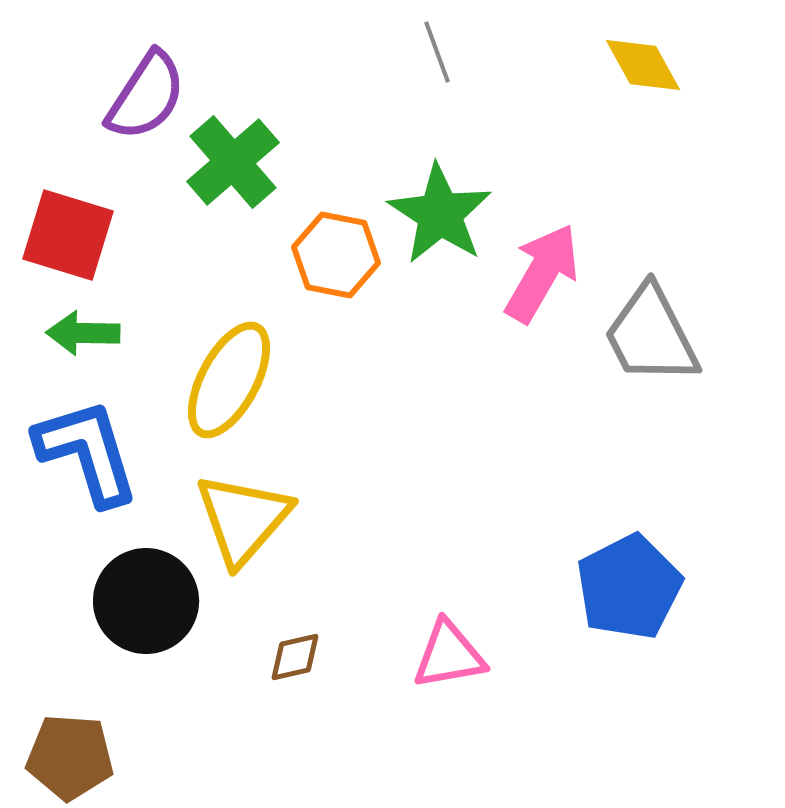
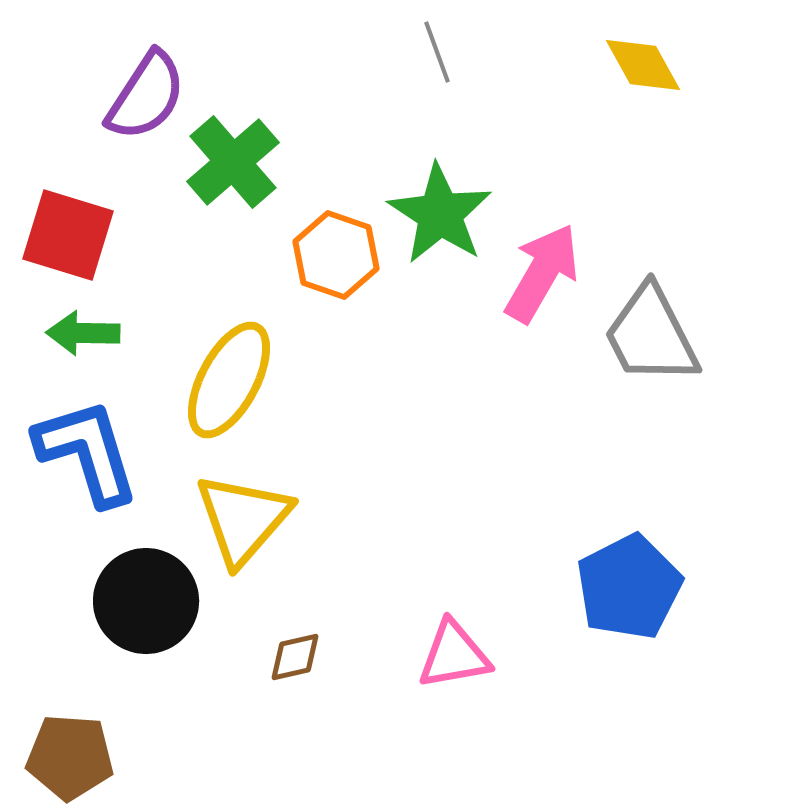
orange hexagon: rotated 8 degrees clockwise
pink triangle: moved 5 px right
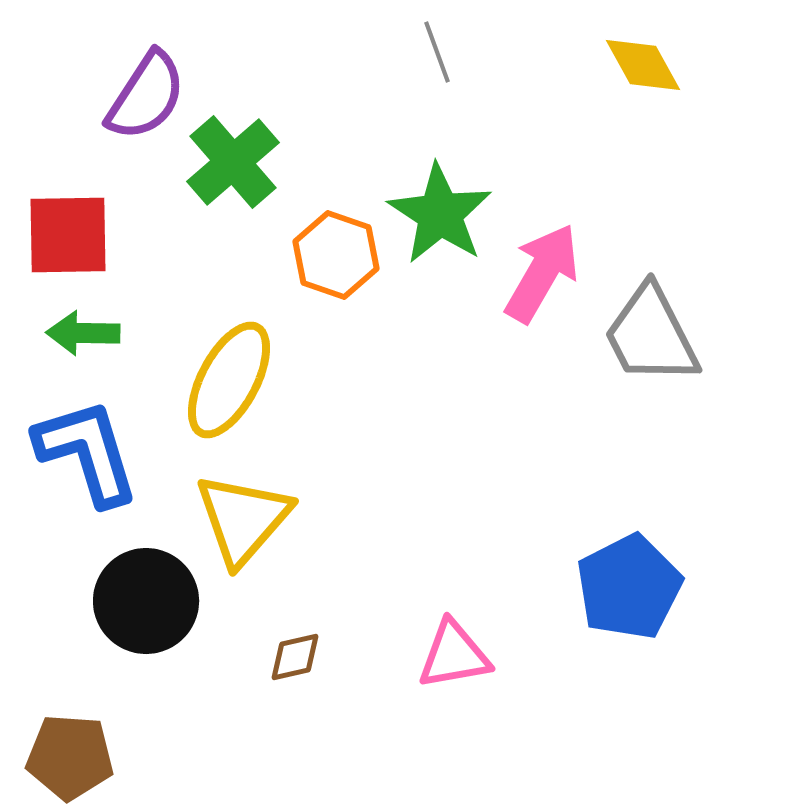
red square: rotated 18 degrees counterclockwise
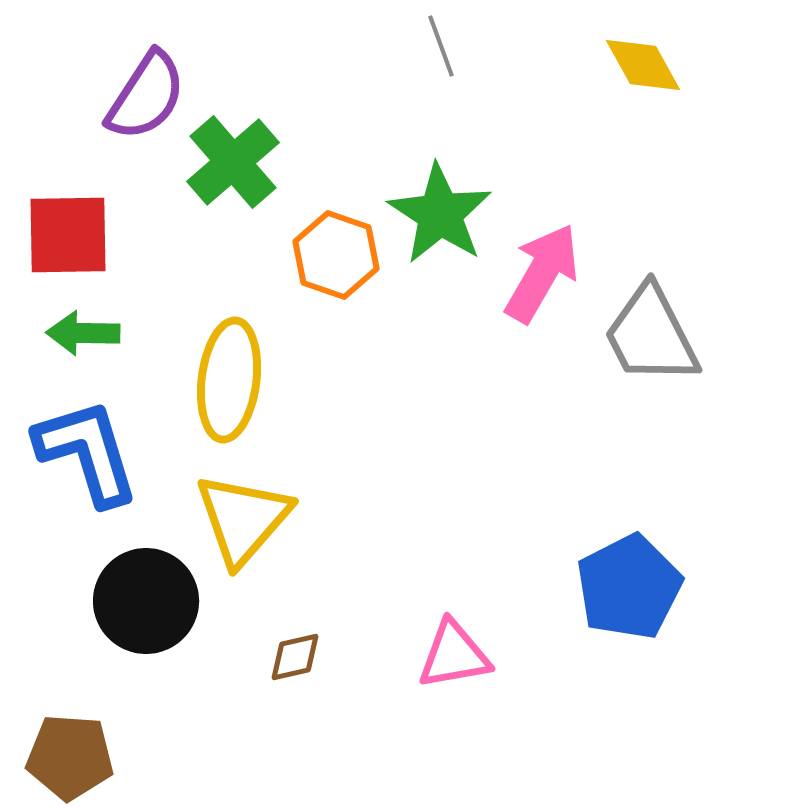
gray line: moved 4 px right, 6 px up
yellow ellipse: rotated 21 degrees counterclockwise
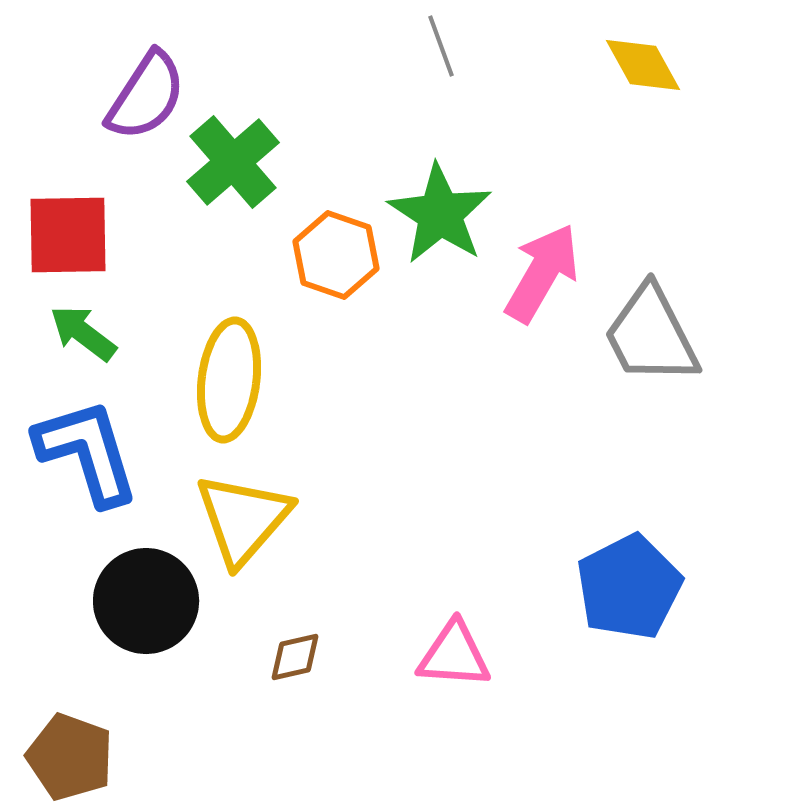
green arrow: rotated 36 degrees clockwise
pink triangle: rotated 14 degrees clockwise
brown pentagon: rotated 16 degrees clockwise
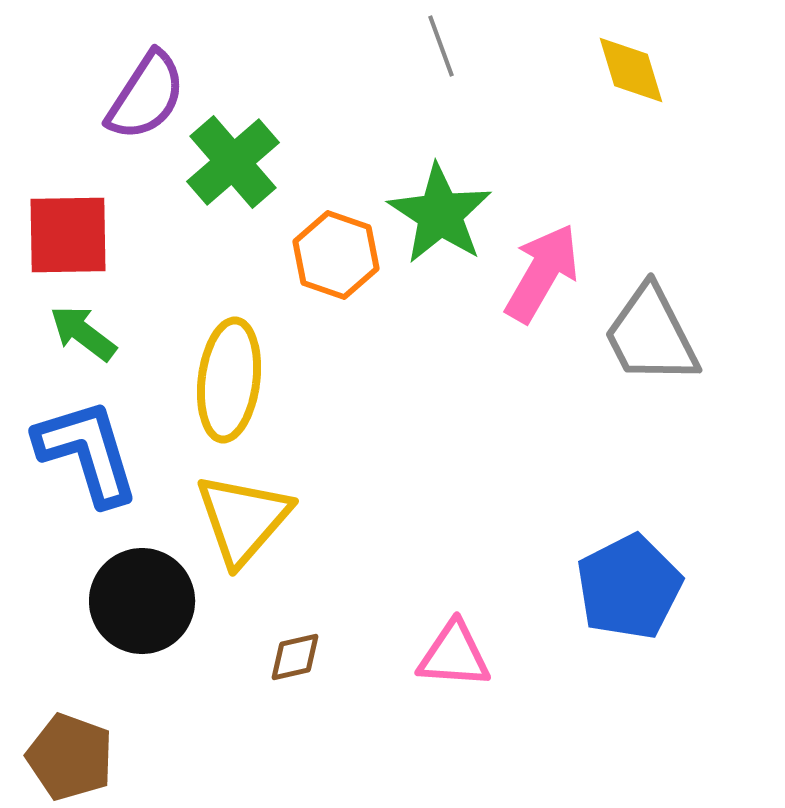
yellow diamond: moved 12 px left, 5 px down; rotated 12 degrees clockwise
black circle: moved 4 px left
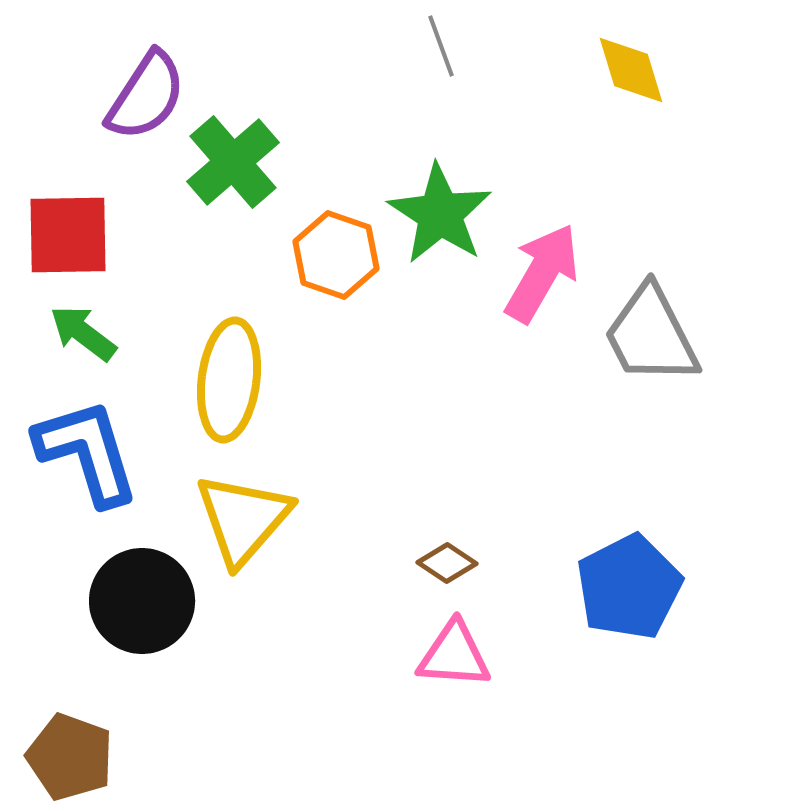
brown diamond: moved 152 px right, 94 px up; rotated 46 degrees clockwise
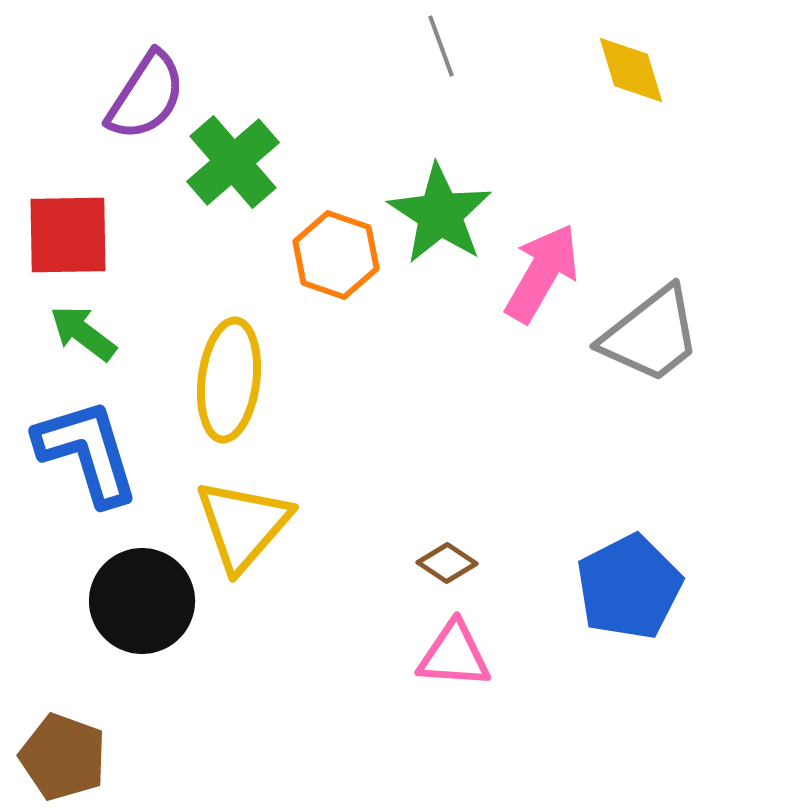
gray trapezoid: rotated 101 degrees counterclockwise
yellow triangle: moved 6 px down
brown pentagon: moved 7 px left
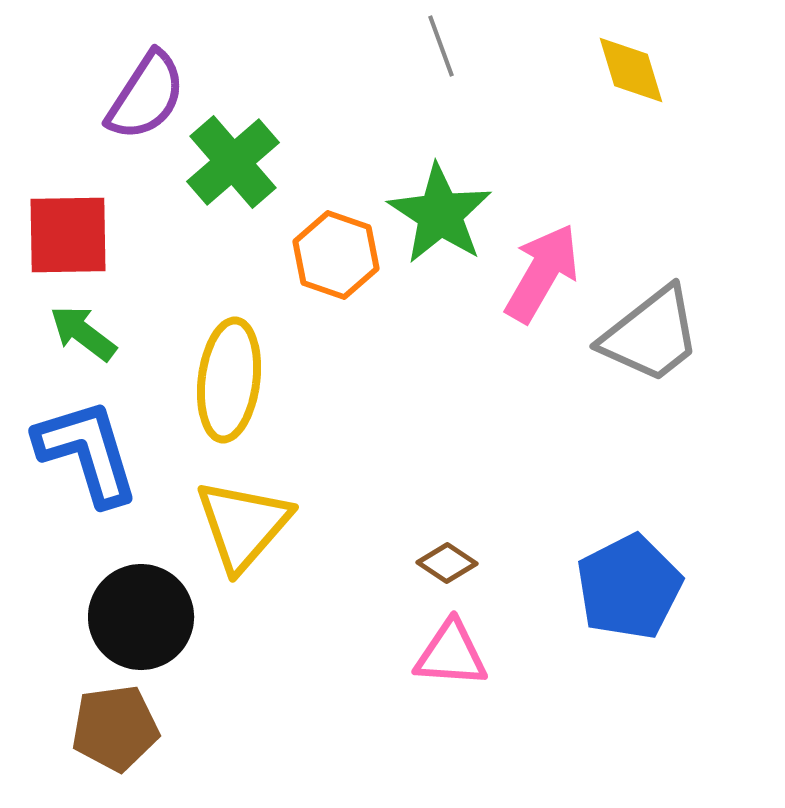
black circle: moved 1 px left, 16 px down
pink triangle: moved 3 px left, 1 px up
brown pentagon: moved 52 px right, 29 px up; rotated 28 degrees counterclockwise
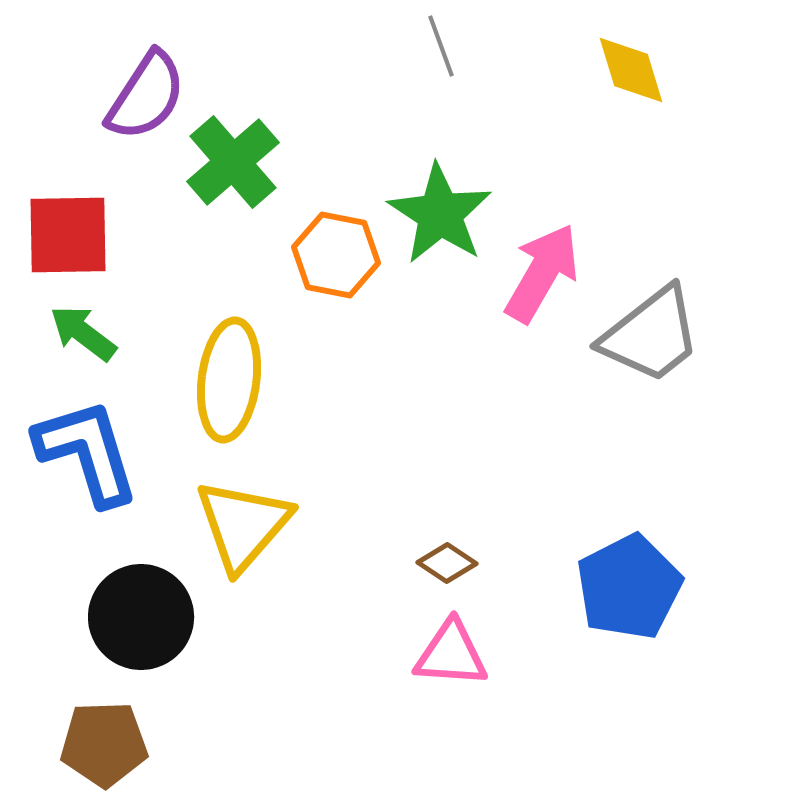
orange hexagon: rotated 8 degrees counterclockwise
brown pentagon: moved 11 px left, 16 px down; rotated 6 degrees clockwise
